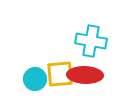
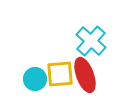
cyan cross: rotated 32 degrees clockwise
red ellipse: rotated 68 degrees clockwise
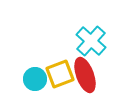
yellow square: rotated 16 degrees counterclockwise
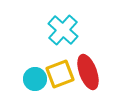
cyan cross: moved 28 px left, 11 px up
red ellipse: moved 3 px right, 3 px up
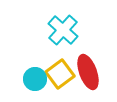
yellow square: rotated 16 degrees counterclockwise
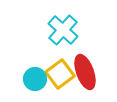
red ellipse: moved 3 px left
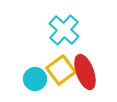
cyan cross: moved 1 px right
yellow square: moved 1 px right, 4 px up
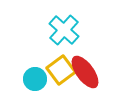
red ellipse: rotated 16 degrees counterclockwise
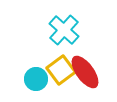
cyan circle: moved 1 px right
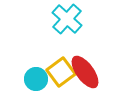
cyan cross: moved 3 px right, 11 px up
yellow square: moved 2 px down
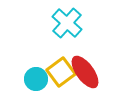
cyan cross: moved 4 px down
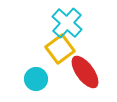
yellow square: moved 1 px left, 23 px up
